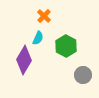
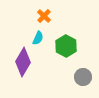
purple diamond: moved 1 px left, 2 px down
gray circle: moved 2 px down
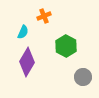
orange cross: rotated 24 degrees clockwise
cyan semicircle: moved 15 px left, 6 px up
purple diamond: moved 4 px right
